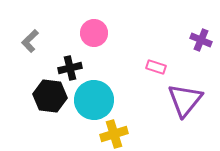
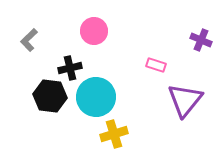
pink circle: moved 2 px up
gray L-shape: moved 1 px left, 1 px up
pink rectangle: moved 2 px up
cyan circle: moved 2 px right, 3 px up
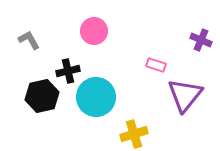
gray L-shape: rotated 105 degrees clockwise
black cross: moved 2 px left, 3 px down
black hexagon: moved 8 px left; rotated 20 degrees counterclockwise
purple triangle: moved 5 px up
yellow cross: moved 20 px right
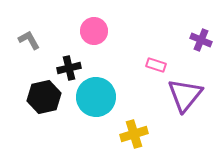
black cross: moved 1 px right, 3 px up
black hexagon: moved 2 px right, 1 px down
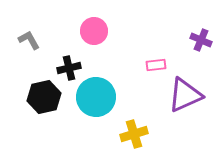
pink rectangle: rotated 24 degrees counterclockwise
purple triangle: rotated 27 degrees clockwise
